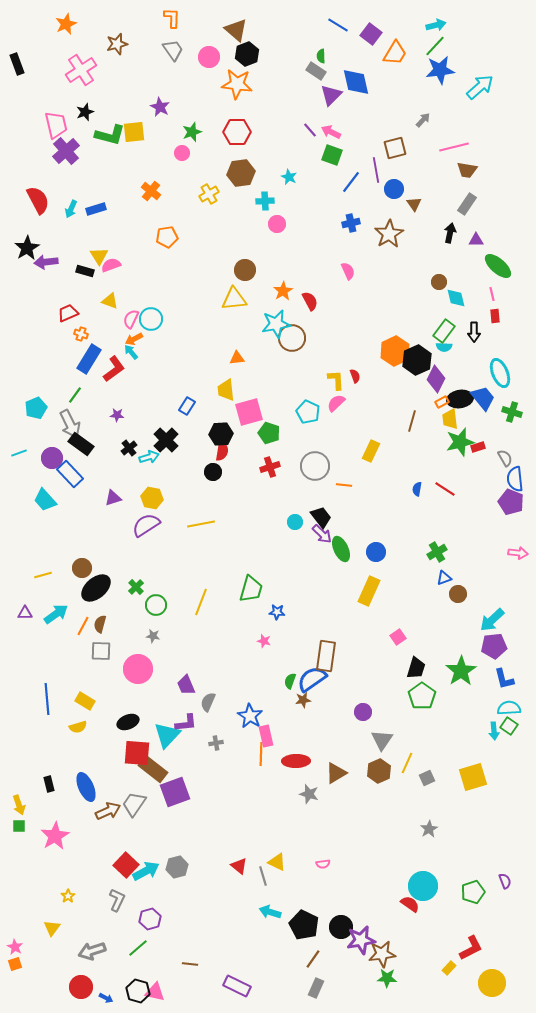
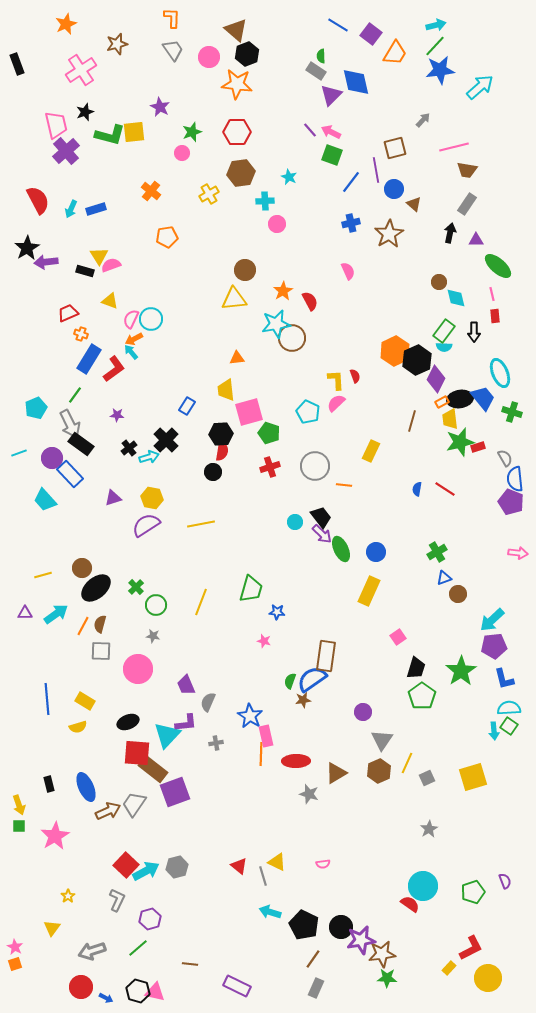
brown triangle at (414, 204): rotated 14 degrees counterclockwise
yellow circle at (492, 983): moved 4 px left, 5 px up
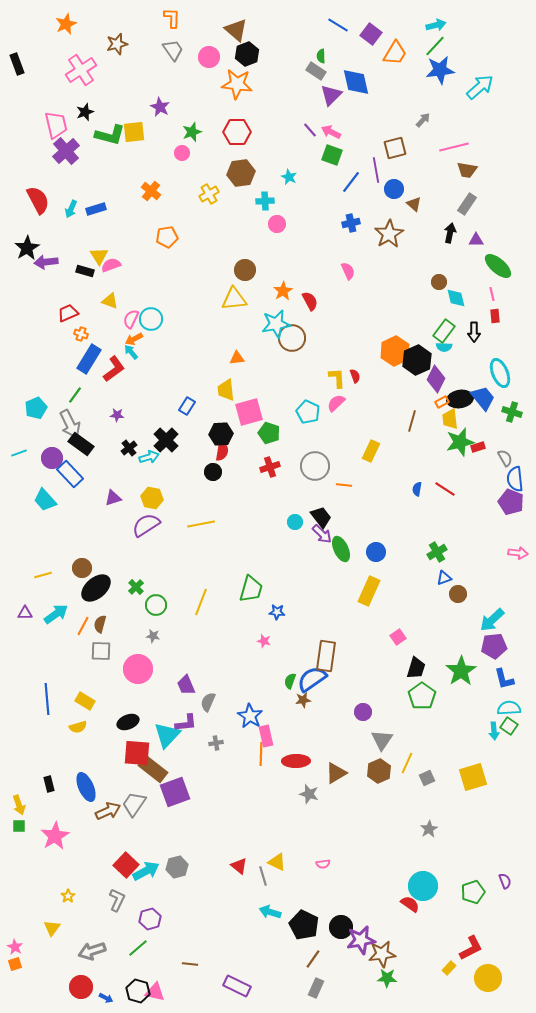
yellow L-shape at (336, 380): moved 1 px right, 2 px up
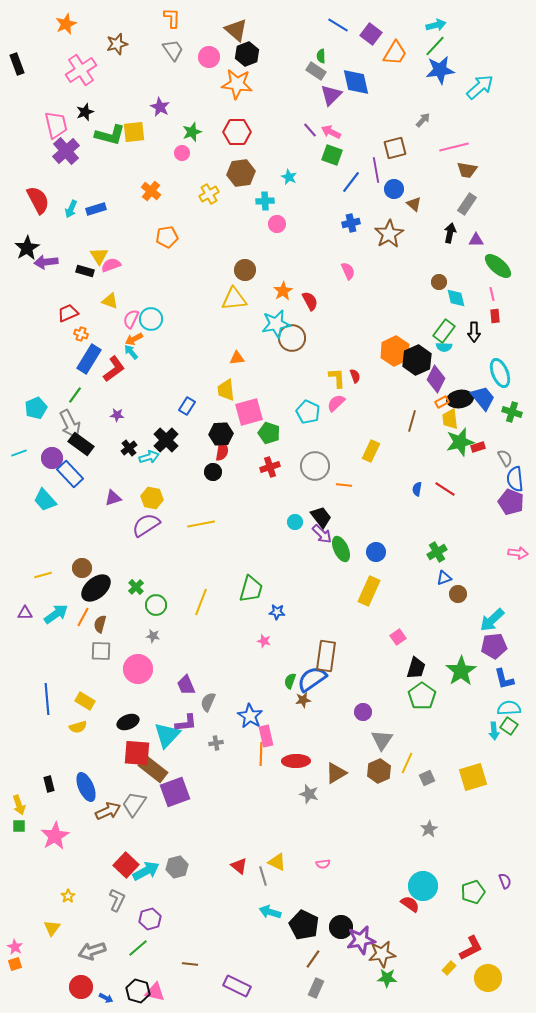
orange line at (83, 626): moved 9 px up
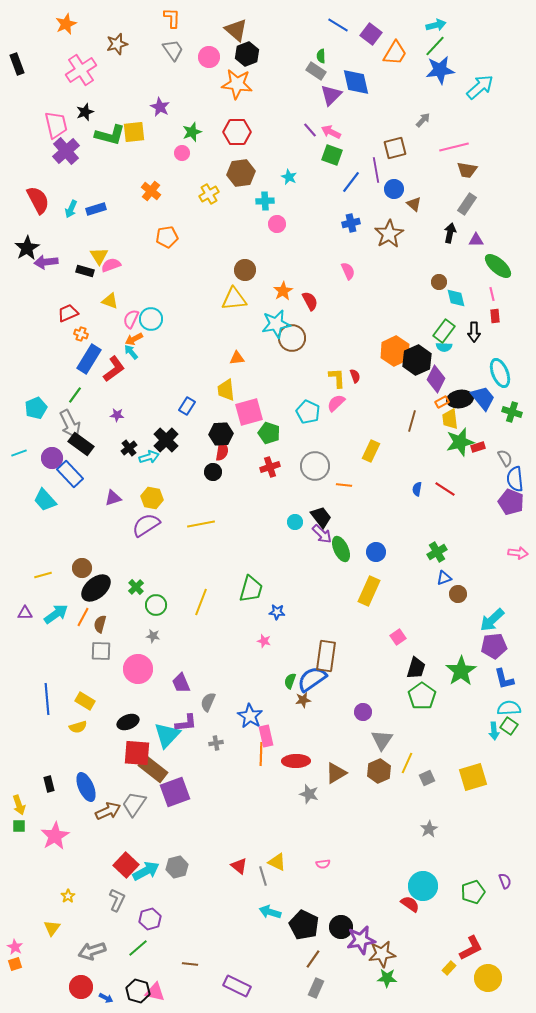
purple trapezoid at (186, 685): moved 5 px left, 2 px up
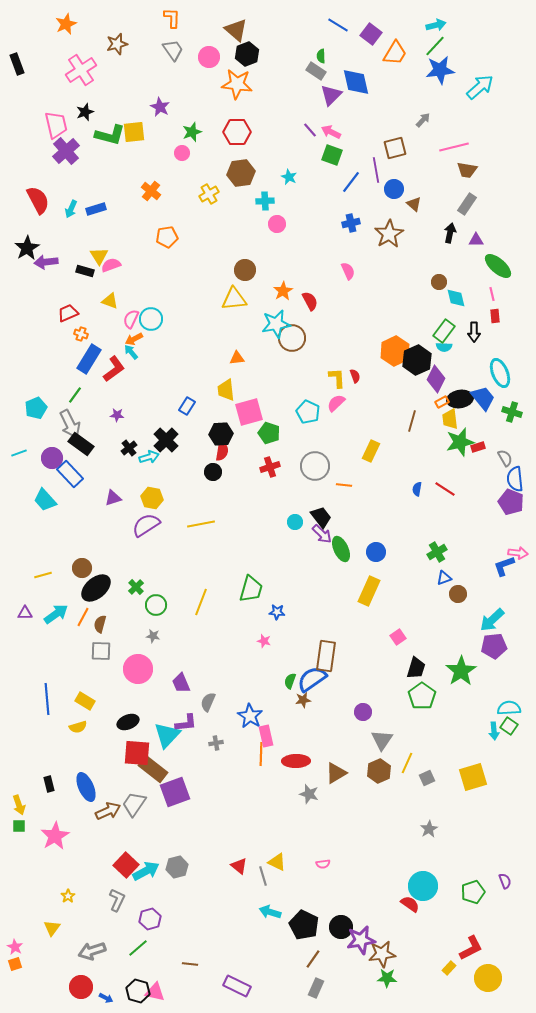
blue L-shape at (504, 679): moved 113 px up; rotated 85 degrees clockwise
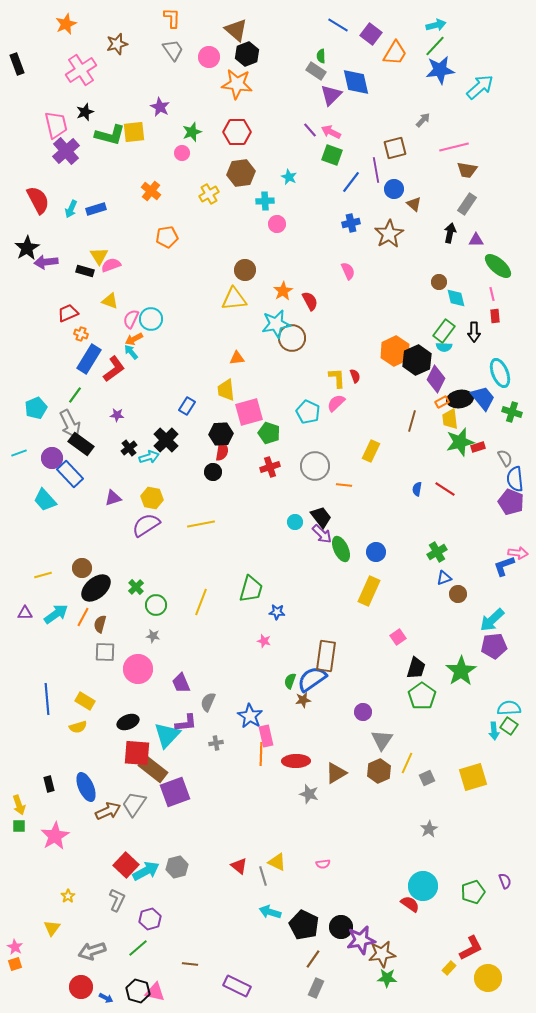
gray square at (101, 651): moved 4 px right, 1 px down
